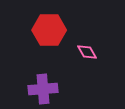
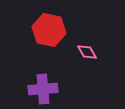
red hexagon: rotated 12 degrees clockwise
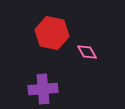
red hexagon: moved 3 px right, 3 px down
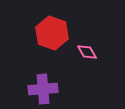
red hexagon: rotated 8 degrees clockwise
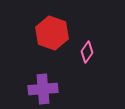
pink diamond: rotated 65 degrees clockwise
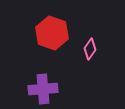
pink diamond: moved 3 px right, 3 px up
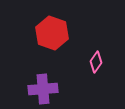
pink diamond: moved 6 px right, 13 px down
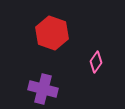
purple cross: rotated 20 degrees clockwise
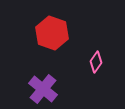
purple cross: rotated 24 degrees clockwise
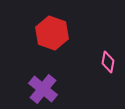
pink diamond: moved 12 px right; rotated 25 degrees counterclockwise
